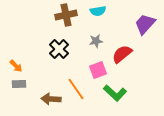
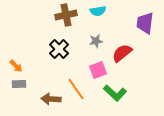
purple trapezoid: moved 1 px up; rotated 35 degrees counterclockwise
red semicircle: moved 1 px up
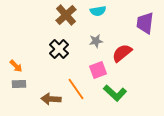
brown cross: rotated 30 degrees counterclockwise
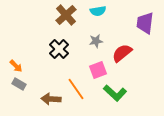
gray rectangle: rotated 32 degrees clockwise
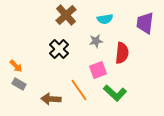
cyan semicircle: moved 7 px right, 8 px down
red semicircle: rotated 135 degrees clockwise
orange line: moved 3 px right, 1 px down
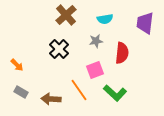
orange arrow: moved 1 px right, 1 px up
pink square: moved 3 px left
gray rectangle: moved 2 px right, 8 px down
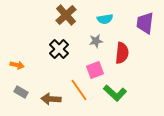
orange arrow: rotated 32 degrees counterclockwise
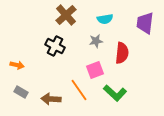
black cross: moved 4 px left, 3 px up; rotated 18 degrees counterclockwise
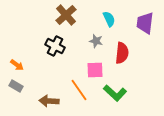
cyan semicircle: moved 4 px right; rotated 105 degrees counterclockwise
gray star: rotated 24 degrees clockwise
orange arrow: rotated 24 degrees clockwise
pink square: rotated 18 degrees clockwise
gray rectangle: moved 5 px left, 6 px up
brown arrow: moved 2 px left, 2 px down
